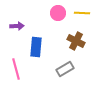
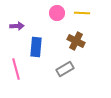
pink circle: moved 1 px left
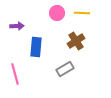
brown cross: rotated 30 degrees clockwise
pink line: moved 1 px left, 5 px down
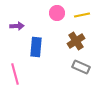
yellow line: moved 2 px down; rotated 14 degrees counterclockwise
gray rectangle: moved 16 px right, 2 px up; rotated 54 degrees clockwise
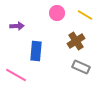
yellow line: moved 3 px right; rotated 42 degrees clockwise
blue rectangle: moved 4 px down
pink line: moved 1 px right, 1 px down; rotated 45 degrees counterclockwise
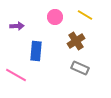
pink circle: moved 2 px left, 4 px down
gray rectangle: moved 1 px left, 1 px down
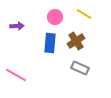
yellow line: moved 1 px left, 1 px up
blue rectangle: moved 14 px right, 8 px up
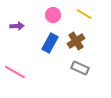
pink circle: moved 2 px left, 2 px up
blue rectangle: rotated 24 degrees clockwise
pink line: moved 1 px left, 3 px up
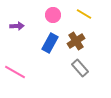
gray rectangle: rotated 24 degrees clockwise
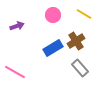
purple arrow: rotated 16 degrees counterclockwise
blue rectangle: moved 3 px right, 5 px down; rotated 30 degrees clockwise
